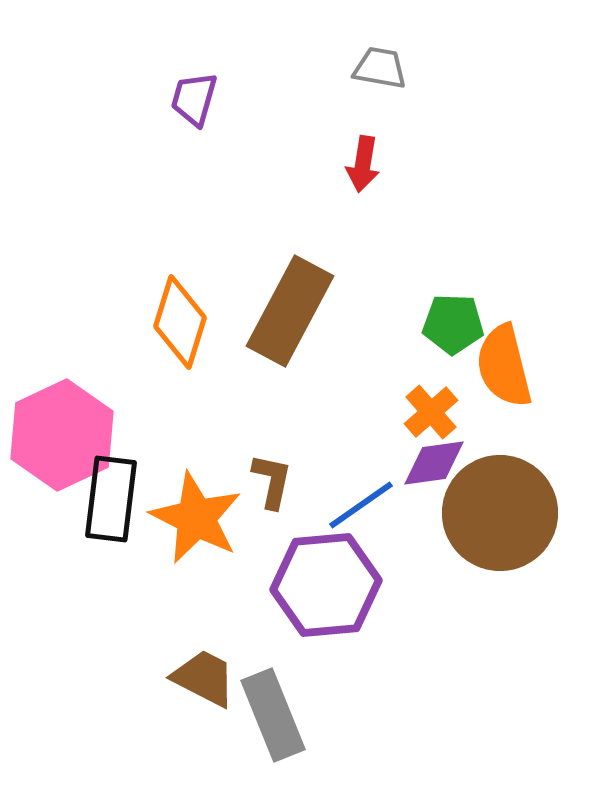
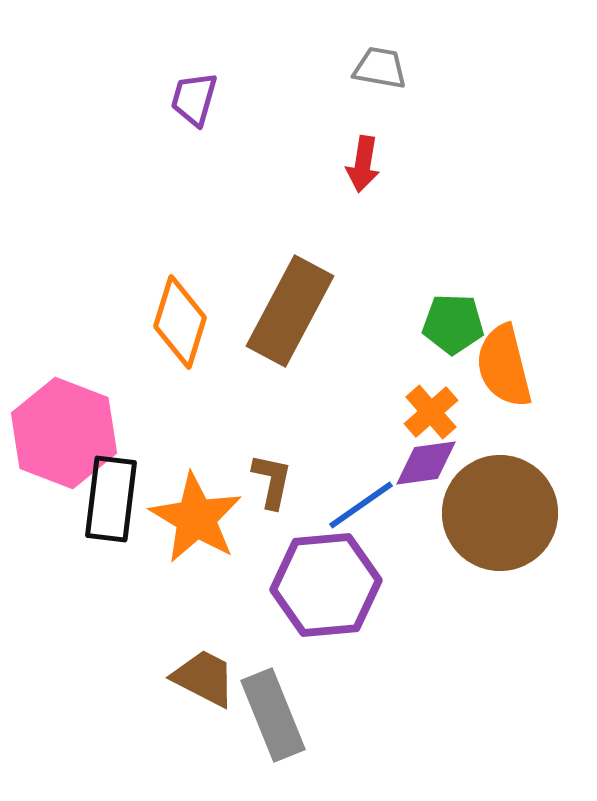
pink hexagon: moved 2 px right, 2 px up; rotated 14 degrees counterclockwise
purple diamond: moved 8 px left
orange star: rotated 4 degrees clockwise
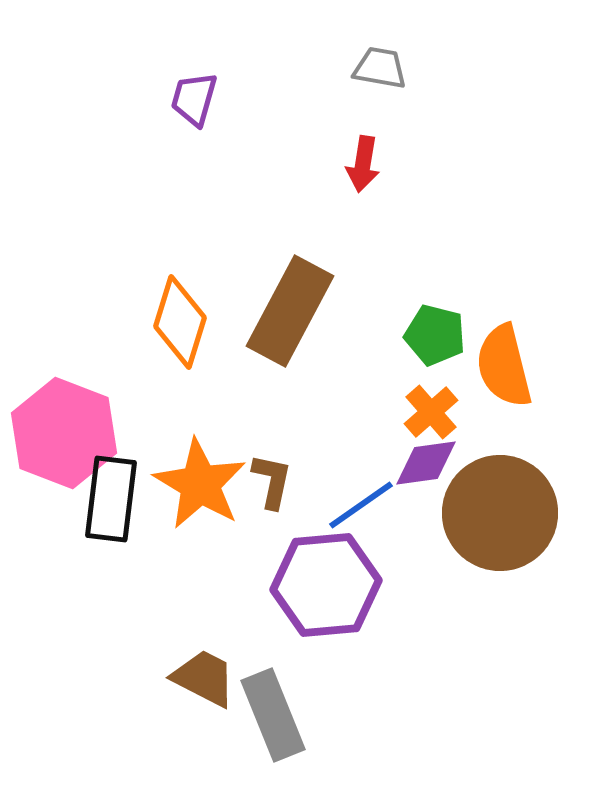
green pentagon: moved 18 px left, 11 px down; rotated 12 degrees clockwise
orange star: moved 4 px right, 34 px up
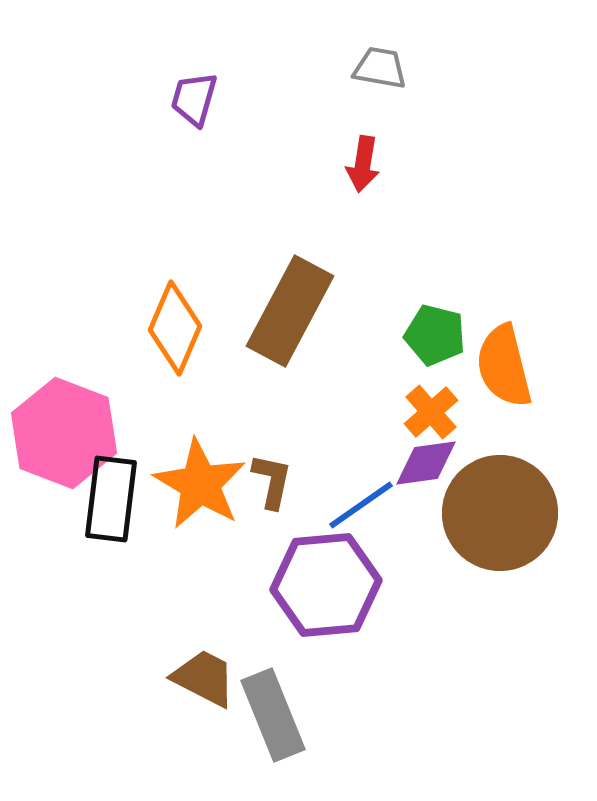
orange diamond: moved 5 px left, 6 px down; rotated 6 degrees clockwise
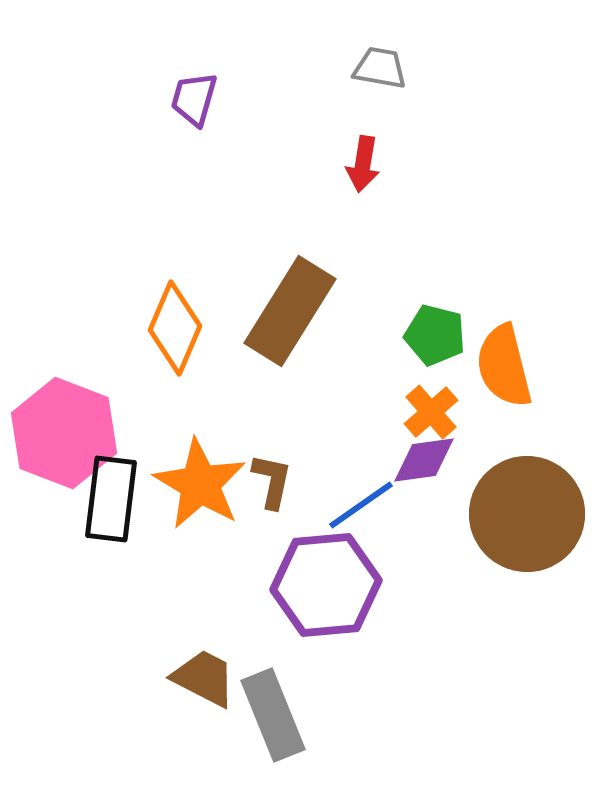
brown rectangle: rotated 4 degrees clockwise
purple diamond: moved 2 px left, 3 px up
brown circle: moved 27 px right, 1 px down
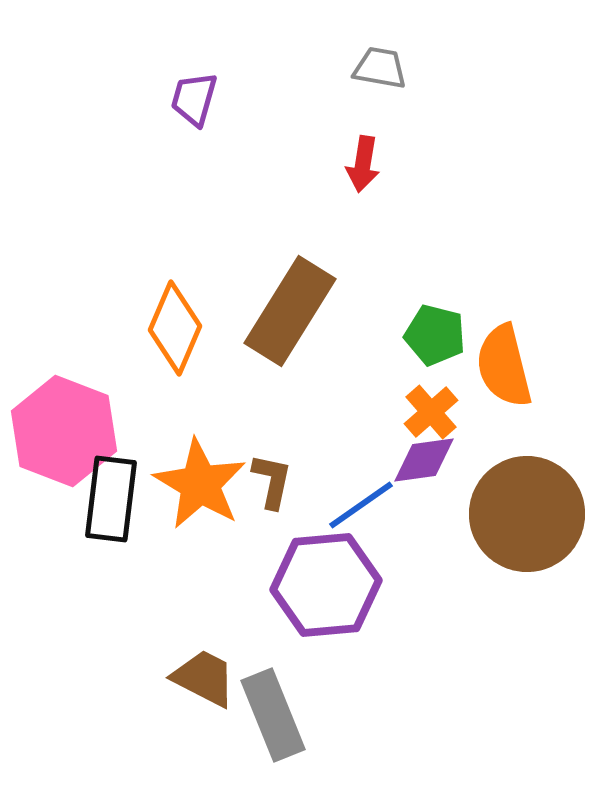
pink hexagon: moved 2 px up
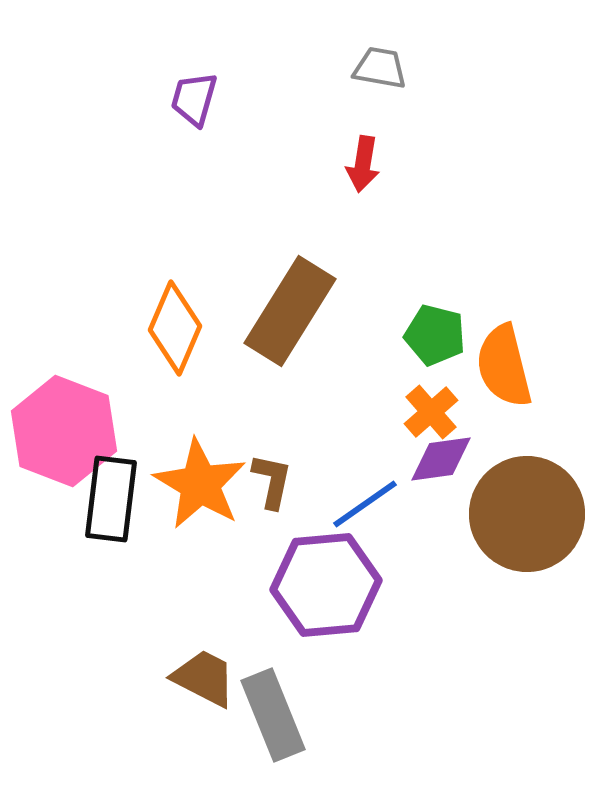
purple diamond: moved 17 px right, 1 px up
blue line: moved 4 px right, 1 px up
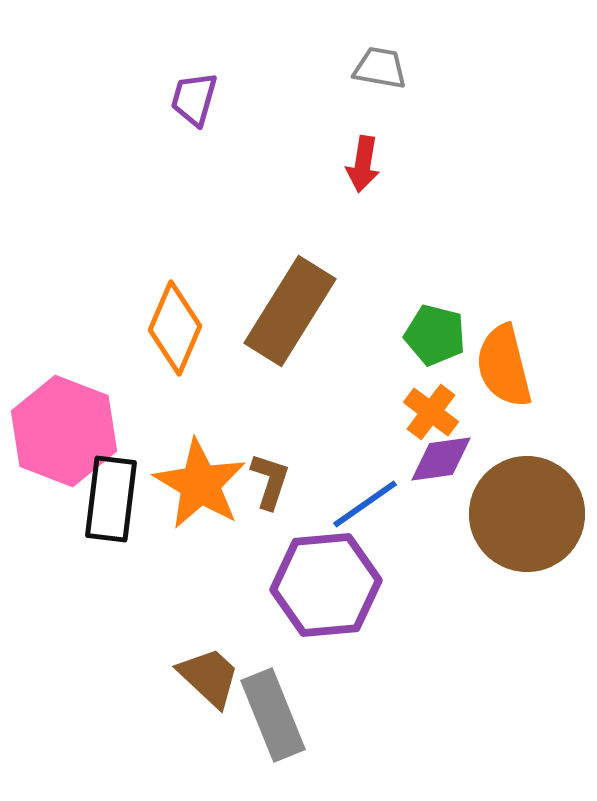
orange cross: rotated 12 degrees counterclockwise
brown L-shape: moved 2 px left; rotated 6 degrees clockwise
brown trapezoid: moved 5 px right, 1 px up; rotated 16 degrees clockwise
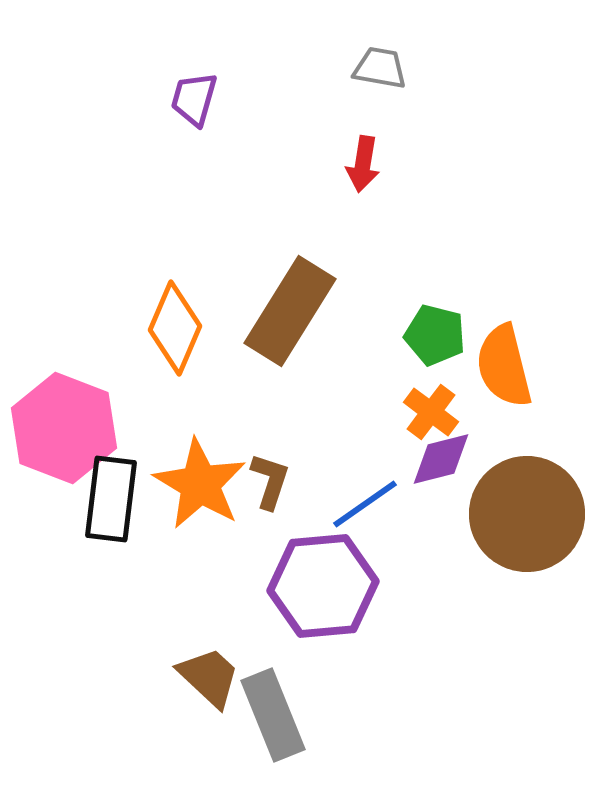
pink hexagon: moved 3 px up
purple diamond: rotated 6 degrees counterclockwise
purple hexagon: moved 3 px left, 1 px down
